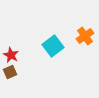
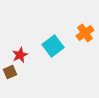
orange cross: moved 3 px up
red star: moved 9 px right; rotated 21 degrees clockwise
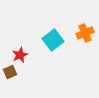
orange cross: rotated 12 degrees clockwise
cyan square: moved 6 px up
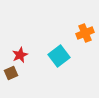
cyan square: moved 6 px right, 16 px down
brown square: moved 1 px right, 1 px down
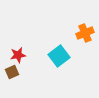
red star: moved 2 px left; rotated 14 degrees clockwise
brown square: moved 1 px right, 1 px up
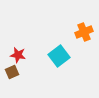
orange cross: moved 1 px left, 1 px up
red star: rotated 21 degrees clockwise
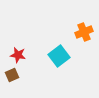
brown square: moved 3 px down
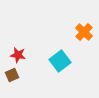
orange cross: rotated 24 degrees counterclockwise
cyan square: moved 1 px right, 5 px down
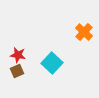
cyan square: moved 8 px left, 2 px down; rotated 10 degrees counterclockwise
brown square: moved 5 px right, 4 px up
